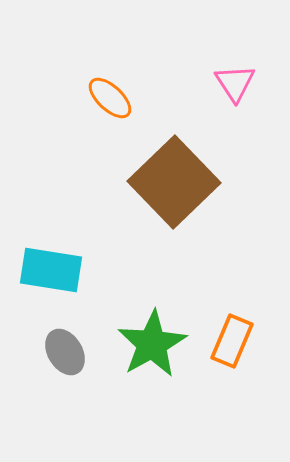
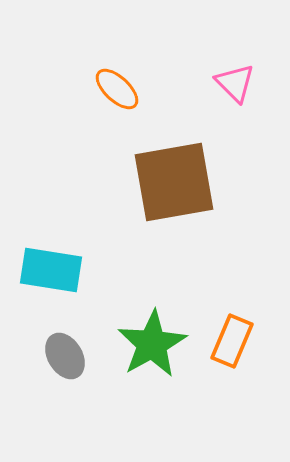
pink triangle: rotated 12 degrees counterclockwise
orange ellipse: moved 7 px right, 9 px up
brown square: rotated 34 degrees clockwise
gray ellipse: moved 4 px down
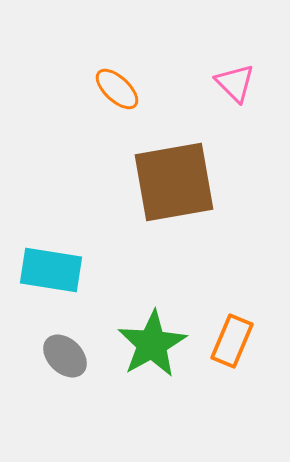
gray ellipse: rotated 15 degrees counterclockwise
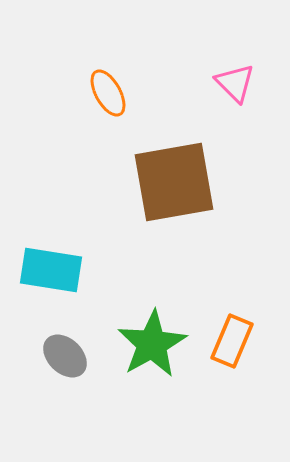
orange ellipse: moved 9 px left, 4 px down; rotated 18 degrees clockwise
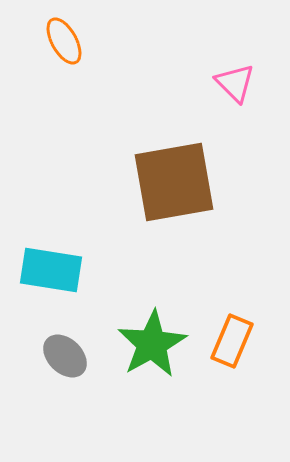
orange ellipse: moved 44 px left, 52 px up
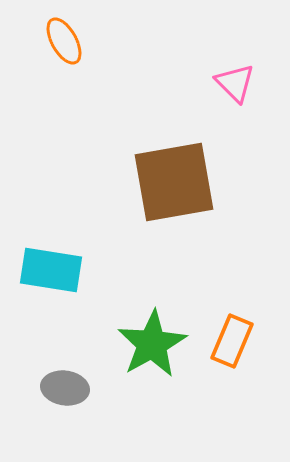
gray ellipse: moved 32 px down; rotated 36 degrees counterclockwise
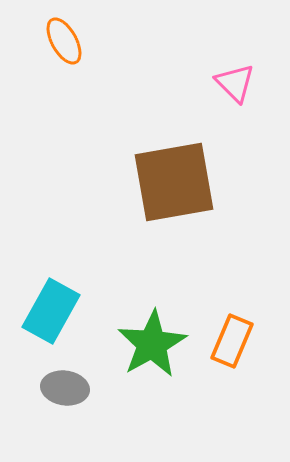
cyan rectangle: moved 41 px down; rotated 70 degrees counterclockwise
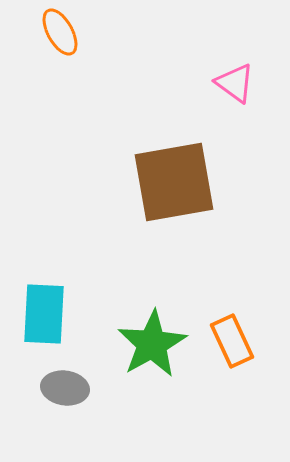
orange ellipse: moved 4 px left, 9 px up
pink triangle: rotated 9 degrees counterclockwise
cyan rectangle: moved 7 px left, 3 px down; rotated 26 degrees counterclockwise
orange rectangle: rotated 48 degrees counterclockwise
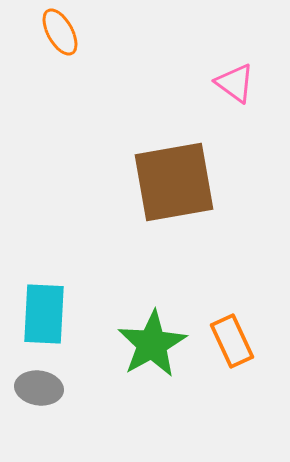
gray ellipse: moved 26 px left
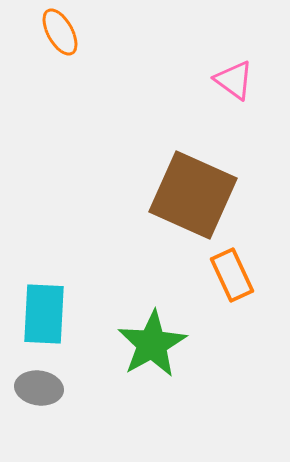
pink triangle: moved 1 px left, 3 px up
brown square: moved 19 px right, 13 px down; rotated 34 degrees clockwise
orange rectangle: moved 66 px up
